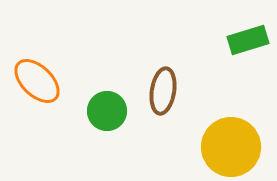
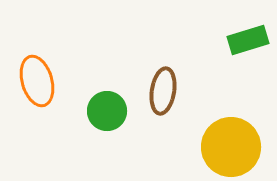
orange ellipse: rotated 30 degrees clockwise
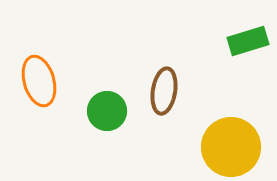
green rectangle: moved 1 px down
orange ellipse: moved 2 px right
brown ellipse: moved 1 px right
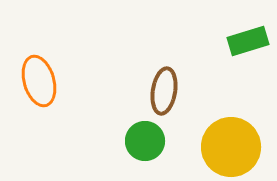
green circle: moved 38 px right, 30 px down
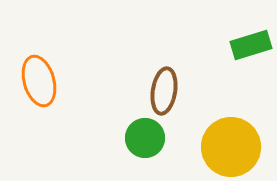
green rectangle: moved 3 px right, 4 px down
green circle: moved 3 px up
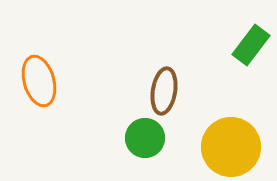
green rectangle: rotated 36 degrees counterclockwise
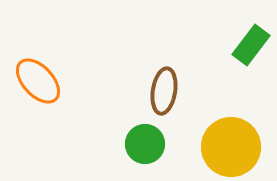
orange ellipse: moved 1 px left; rotated 27 degrees counterclockwise
green circle: moved 6 px down
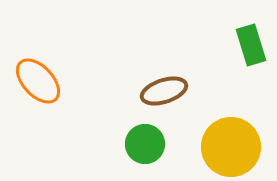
green rectangle: rotated 54 degrees counterclockwise
brown ellipse: rotated 63 degrees clockwise
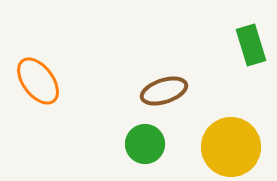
orange ellipse: rotated 6 degrees clockwise
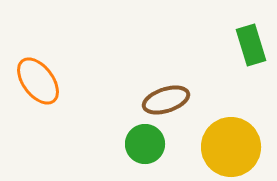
brown ellipse: moved 2 px right, 9 px down
